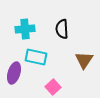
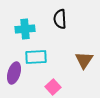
black semicircle: moved 2 px left, 10 px up
cyan rectangle: rotated 15 degrees counterclockwise
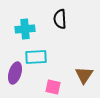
brown triangle: moved 15 px down
purple ellipse: moved 1 px right
pink square: rotated 35 degrees counterclockwise
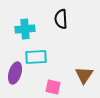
black semicircle: moved 1 px right
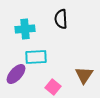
purple ellipse: moved 1 px right, 1 px down; rotated 25 degrees clockwise
pink square: rotated 28 degrees clockwise
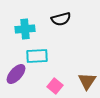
black semicircle: rotated 102 degrees counterclockwise
cyan rectangle: moved 1 px right, 1 px up
brown triangle: moved 3 px right, 6 px down
pink square: moved 2 px right, 1 px up
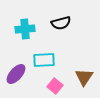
black semicircle: moved 4 px down
cyan rectangle: moved 7 px right, 4 px down
brown triangle: moved 3 px left, 4 px up
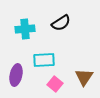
black semicircle: rotated 18 degrees counterclockwise
purple ellipse: moved 1 px down; rotated 30 degrees counterclockwise
pink square: moved 2 px up
